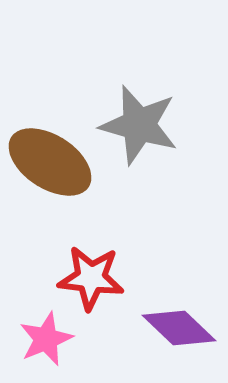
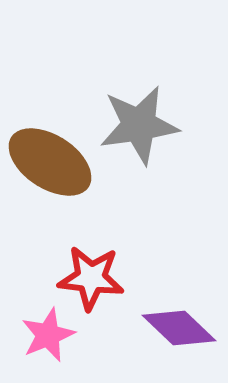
gray star: rotated 24 degrees counterclockwise
pink star: moved 2 px right, 4 px up
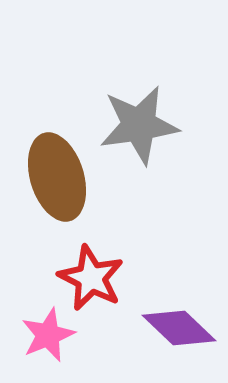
brown ellipse: moved 7 px right, 15 px down; rotated 40 degrees clockwise
red star: rotated 20 degrees clockwise
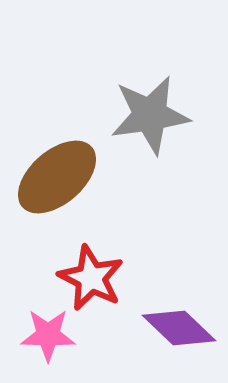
gray star: moved 11 px right, 10 px up
brown ellipse: rotated 66 degrees clockwise
pink star: rotated 24 degrees clockwise
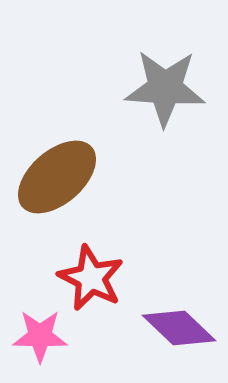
gray star: moved 15 px right, 27 px up; rotated 12 degrees clockwise
pink star: moved 8 px left, 1 px down
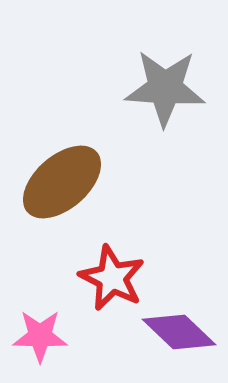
brown ellipse: moved 5 px right, 5 px down
red star: moved 21 px right
purple diamond: moved 4 px down
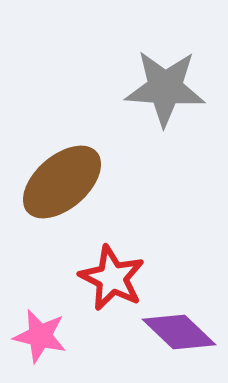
pink star: rotated 12 degrees clockwise
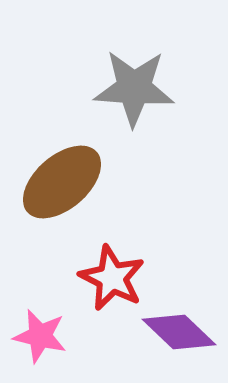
gray star: moved 31 px left
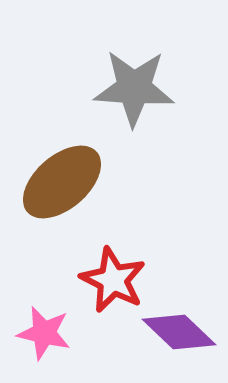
red star: moved 1 px right, 2 px down
pink star: moved 4 px right, 3 px up
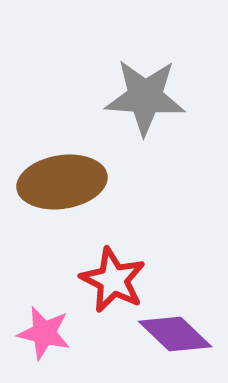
gray star: moved 11 px right, 9 px down
brown ellipse: rotated 32 degrees clockwise
purple diamond: moved 4 px left, 2 px down
